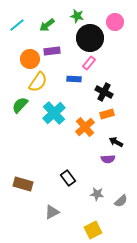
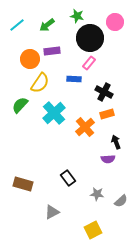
yellow semicircle: moved 2 px right, 1 px down
black arrow: rotated 40 degrees clockwise
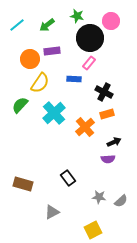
pink circle: moved 4 px left, 1 px up
black arrow: moved 2 px left; rotated 88 degrees clockwise
gray star: moved 2 px right, 3 px down
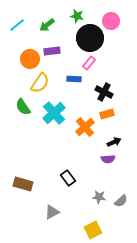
green semicircle: moved 3 px right, 2 px down; rotated 78 degrees counterclockwise
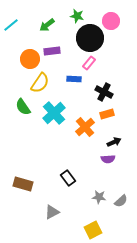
cyan line: moved 6 px left
